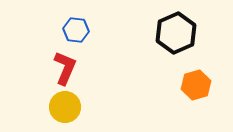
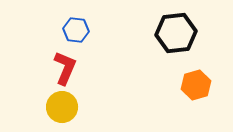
black hexagon: rotated 18 degrees clockwise
yellow circle: moved 3 px left
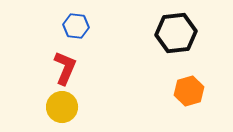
blue hexagon: moved 4 px up
orange hexagon: moved 7 px left, 6 px down
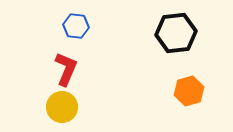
red L-shape: moved 1 px right, 1 px down
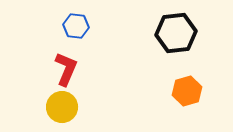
orange hexagon: moved 2 px left
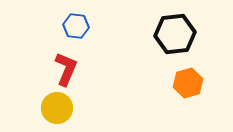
black hexagon: moved 1 px left, 1 px down
orange hexagon: moved 1 px right, 8 px up
yellow circle: moved 5 px left, 1 px down
